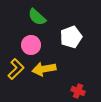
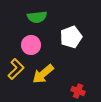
green semicircle: rotated 48 degrees counterclockwise
yellow arrow: moved 1 px left, 5 px down; rotated 30 degrees counterclockwise
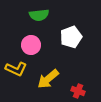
green semicircle: moved 2 px right, 2 px up
yellow L-shape: rotated 70 degrees clockwise
yellow arrow: moved 5 px right, 5 px down
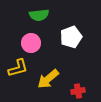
pink circle: moved 2 px up
yellow L-shape: moved 2 px right, 1 px up; rotated 40 degrees counterclockwise
red cross: rotated 32 degrees counterclockwise
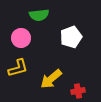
pink circle: moved 10 px left, 5 px up
yellow arrow: moved 3 px right
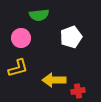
yellow arrow: moved 3 px right, 1 px down; rotated 40 degrees clockwise
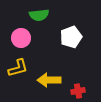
yellow arrow: moved 5 px left
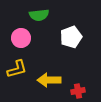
yellow L-shape: moved 1 px left, 1 px down
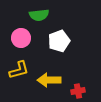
white pentagon: moved 12 px left, 4 px down
yellow L-shape: moved 2 px right, 1 px down
